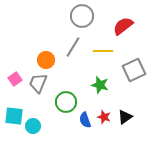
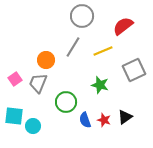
yellow line: rotated 24 degrees counterclockwise
red star: moved 3 px down
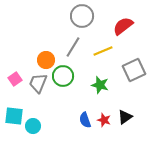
green circle: moved 3 px left, 26 px up
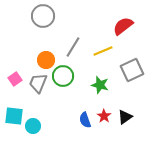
gray circle: moved 39 px left
gray square: moved 2 px left
red star: moved 4 px up; rotated 16 degrees clockwise
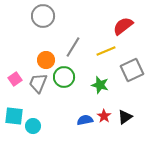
yellow line: moved 3 px right
green circle: moved 1 px right, 1 px down
blue semicircle: rotated 98 degrees clockwise
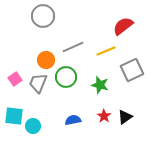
gray line: rotated 35 degrees clockwise
green circle: moved 2 px right
blue semicircle: moved 12 px left
